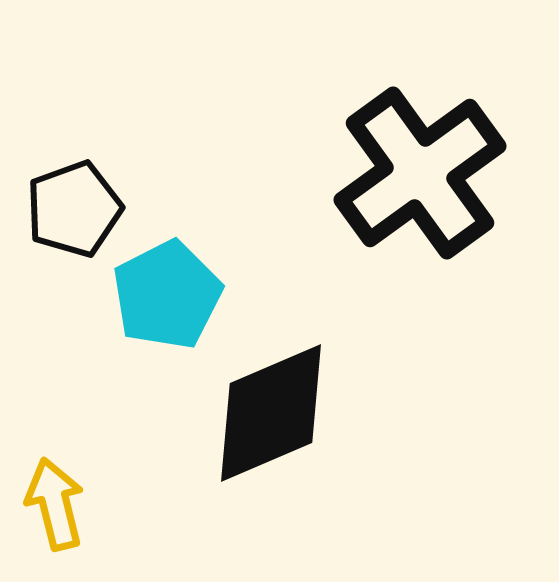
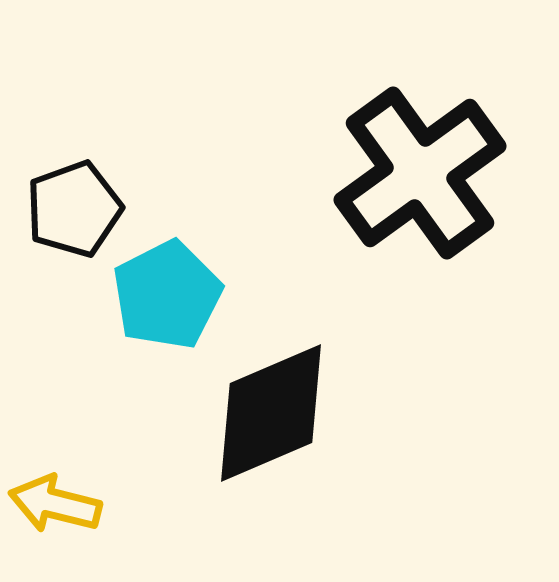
yellow arrow: rotated 62 degrees counterclockwise
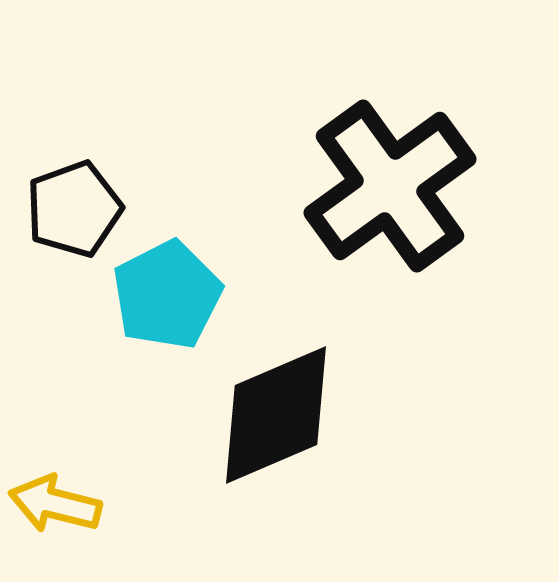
black cross: moved 30 px left, 13 px down
black diamond: moved 5 px right, 2 px down
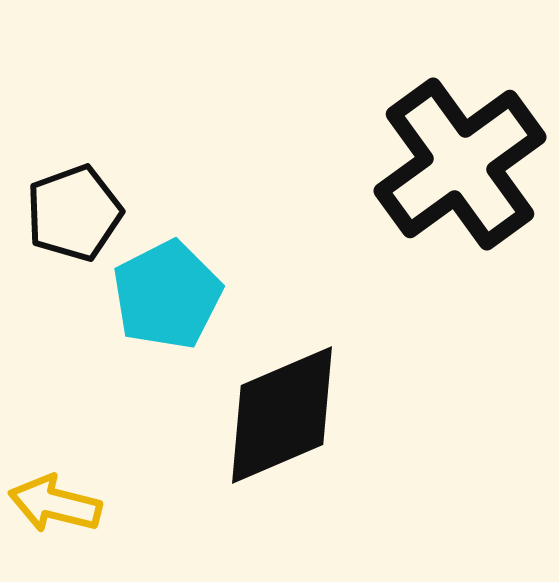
black cross: moved 70 px right, 22 px up
black pentagon: moved 4 px down
black diamond: moved 6 px right
